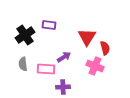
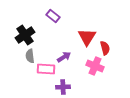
purple rectangle: moved 4 px right, 9 px up; rotated 32 degrees clockwise
gray semicircle: moved 7 px right, 8 px up
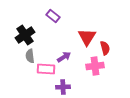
pink cross: rotated 30 degrees counterclockwise
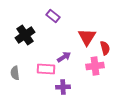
gray semicircle: moved 15 px left, 17 px down
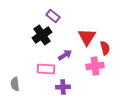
black cross: moved 17 px right
purple arrow: moved 1 px right, 2 px up
gray semicircle: moved 11 px down
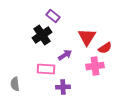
red semicircle: rotated 72 degrees clockwise
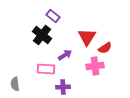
black cross: rotated 18 degrees counterclockwise
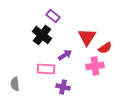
purple cross: rotated 16 degrees clockwise
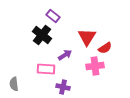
gray semicircle: moved 1 px left
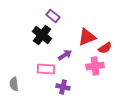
red triangle: rotated 36 degrees clockwise
